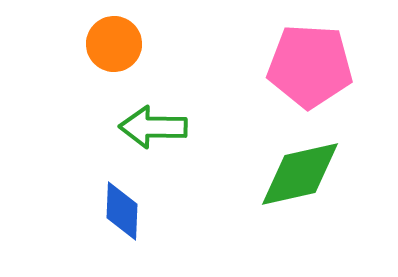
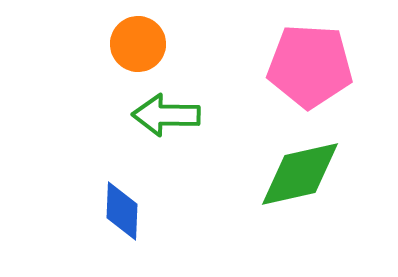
orange circle: moved 24 px right
green arrow: moved 13 px right, 12 px up
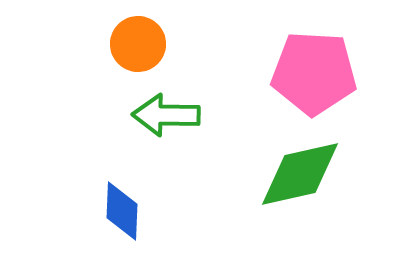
pink pentagon: moved 4 px right, 7 px down
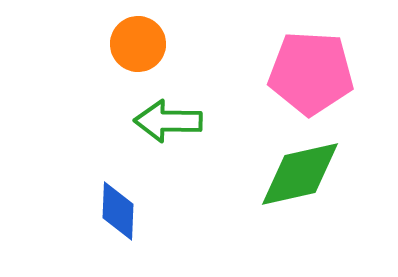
pink pentagon: moved 3 px left
green arrow: moved 2 px right, 6 px down
blue diamond: moved 4 px left
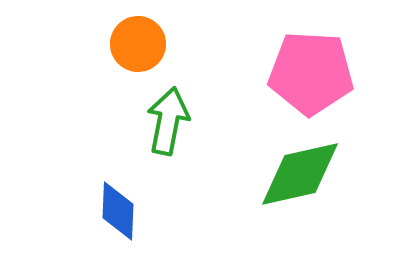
green arrow: rotated 100 degrees clockwise
